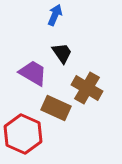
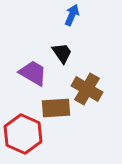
blue arrow: moved 17 px right
brown cross: moved 1 px down
brown rectangle: rotated 28 degrees counterclockwise
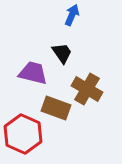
purple trapezoid: rotated 16 degrees counterclockwise
brown rectangle: rotated 24 degrees clockwise
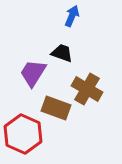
blue arrow: moved 1 px down
black trapezoid: rotated 35 degrees counterclockwise
purple trapezoid: rotated 72 degrees counterclockwise
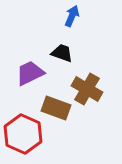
purple trapezoid: moved 3 px left; rotated 32 degrees clockwise
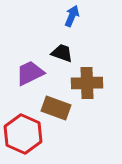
brown cross: moved 6 px up; rotated 32 degrees counterclockwise
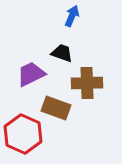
purple trapezoid: moved 1 px right, 1 px down
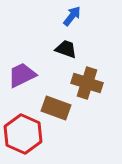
blue arrow: rotated 15 degrees clockwise
black trapezoid: moved 4 px right, 4 px up
purple trapezoid: moved 9 px left, 1 px down
brown cross: rotated 20 degrees clockwise
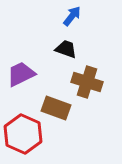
purple trapezoid: moved 1 px left, 1 px up
brown cross: moved 1 px up
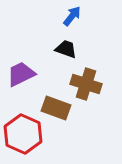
brown cross: moved 1 px left, 2 px down
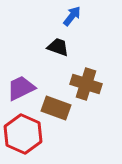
black trapezoid: moved 8 px left, 2 px up
purple trapezoid: moved 14 px down
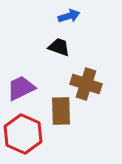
blue arrow: moved 3 px left; rotated 35 degrees clockwise
black trapezoid: moved 1 px right
brown rectangle: moved 5 px right, 3 px down; rotated 68 degrees clockwise
